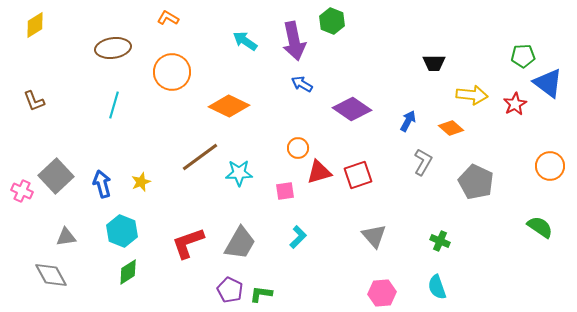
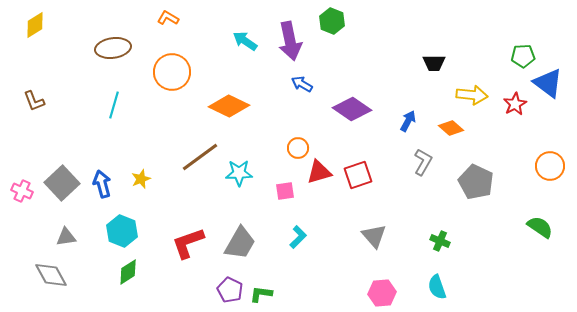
purple arrow at (294, 41): moved 4 px left
gray square at (56, 176): moved 6 px right, 7 px down
yellow star at (141, 182): moved 3 px up
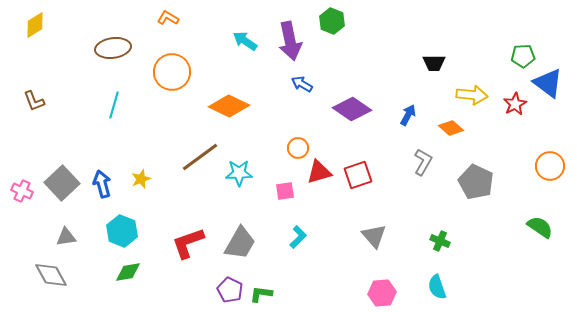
blue arrow at (408, 121): moved 6 px up
green diamond at (128, 272): rotated 24 degrees clockwise
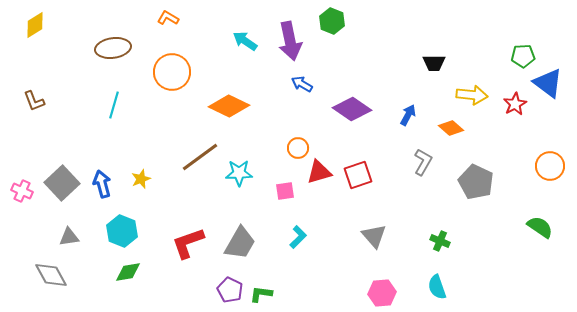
gray triangle at (66, 237): moved 3 px right
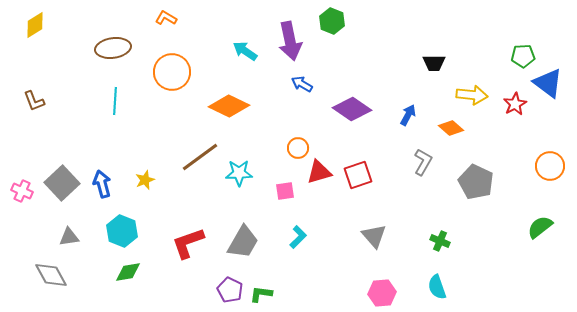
orange L-shape at (168, 18): moved 2 px left
cyan arrow at (245, 41): moved 10 px down
cyan line at (114, 105): moved 1 px right, 4 px up; rotated 12 degrees counterclockwise
yellow star at (141, 179): moved 4 px right, 1 px down
green semicircle at (540, 227): rotated 72 degrees counterclockwise
gray trapezoid at (240, 243): moved 3 px right, 1 px up
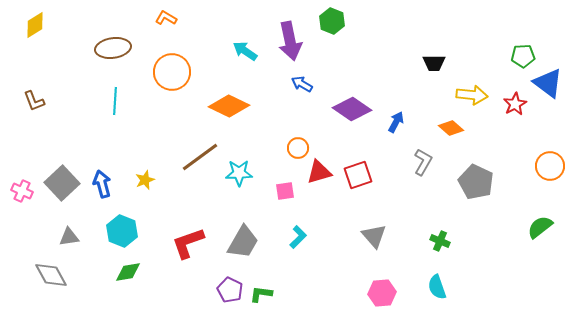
blue arrow at (408, 115): moved 12 px left, 7 px down
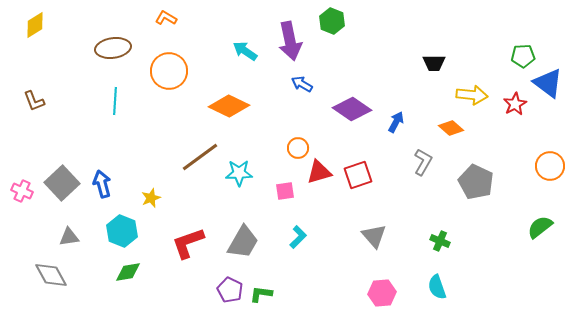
orange circle at (172, 72): moved 3 px left, 1 px up
yellow star at (145, 180): moved 6 px right, 18 px down
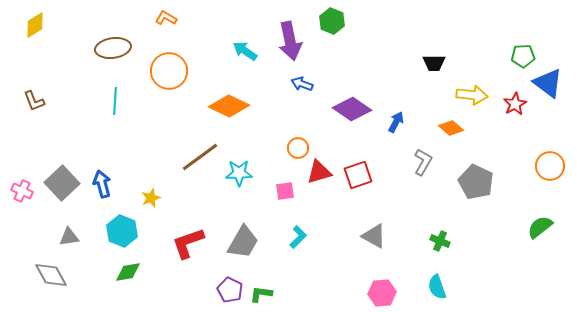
blue arrow at (302, 84): rotated 10 degrees counterclockwise
gray triangle at (374, 236): rotated 20 degrees counterclockwise
